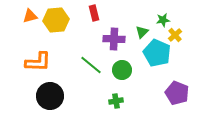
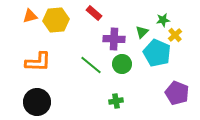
red rectangle: rotated 35 degrees counterclockwise
green circle: moved 6 px up
black circle: moved 13 px left, 6 px down
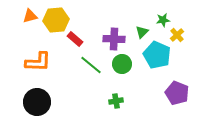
red rectangle: moved 19 px left, 26 px down
yellow cross: moved 2 px right
cyan pentagon: moved 2 px down
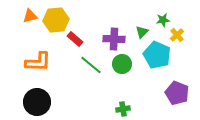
green cross: moved 7 px right, 8 px down
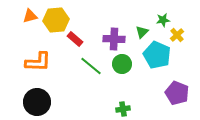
green line: moved 1 px down
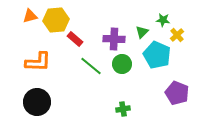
green star: rotated 16 degrees clockwise
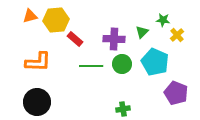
cyan pentagon: moved 2 px left, 7 px down
green line: rotated 40 degrees counterclockwise
purple pentagon: moved 1 px left
